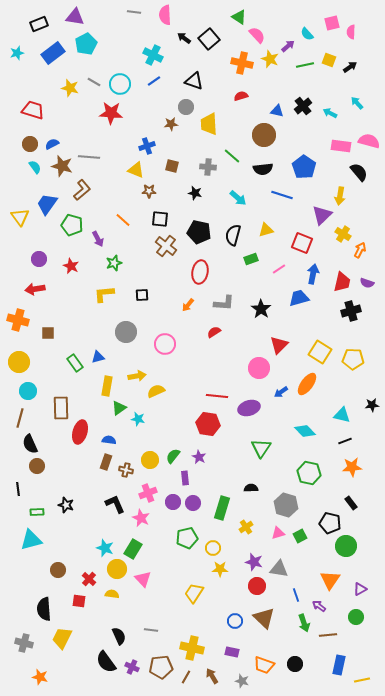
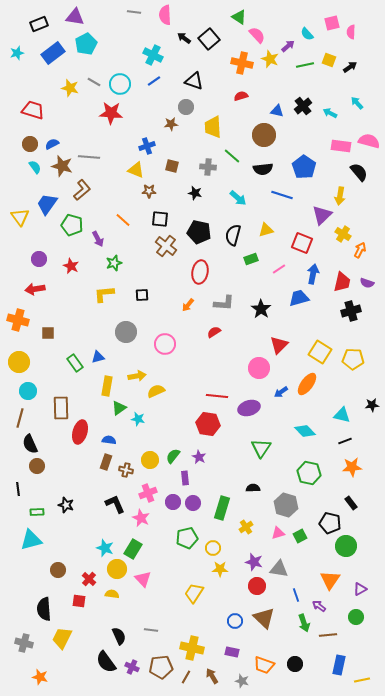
yellow trapezoid at (209, 124): moved 4 px right, 3 px down
black semicircle at (251, 488): moved 2 px right
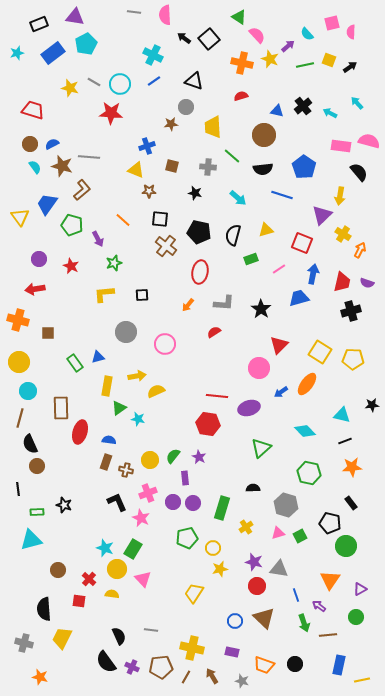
green triangle at (261, 448): rotated 15 degrees clockwise
black L-shape at (115, 504): moved 2 px right, 2 px up
black star at (66, 505): moved 2 px left
yellow star at (220, 569): rotated 14 degrees counterclockwise
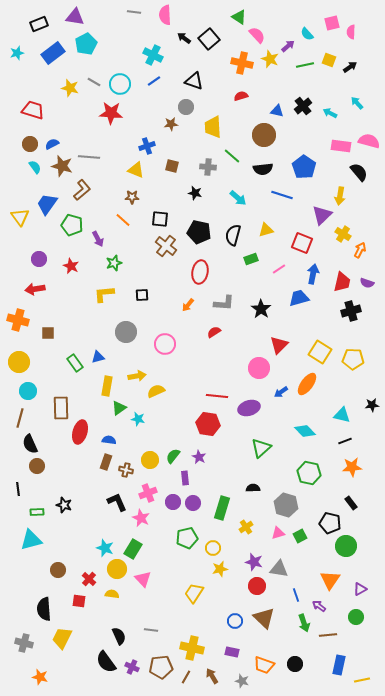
brown star at (149, 191): moved 17 px left, 6 px down
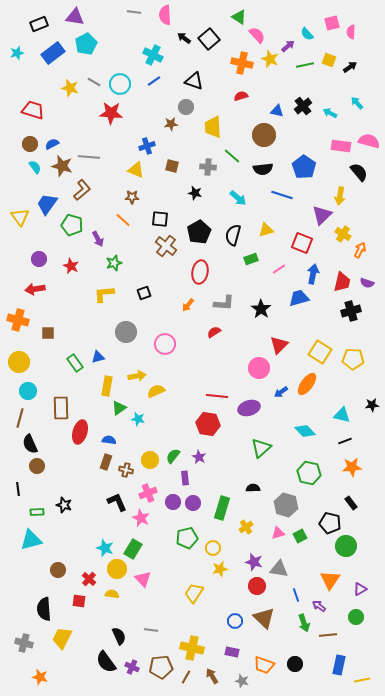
black pentagon at (199, 232): rotated 30 degrees clockwise
black square at (142, 295): moved 2 px right, 2 px up; rotated 16 degrees counterclockwise
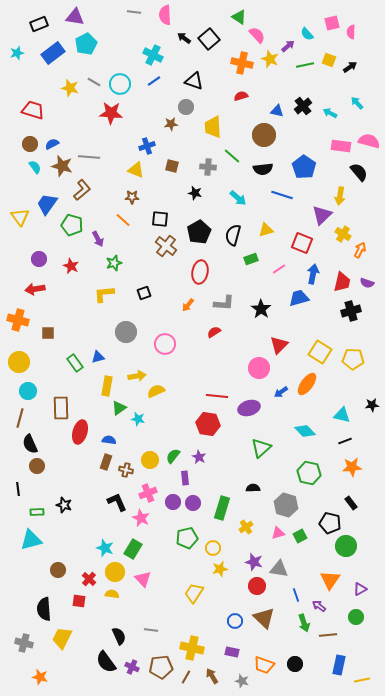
yellow circle at (117, 569): moved 2 px left, 3 px down
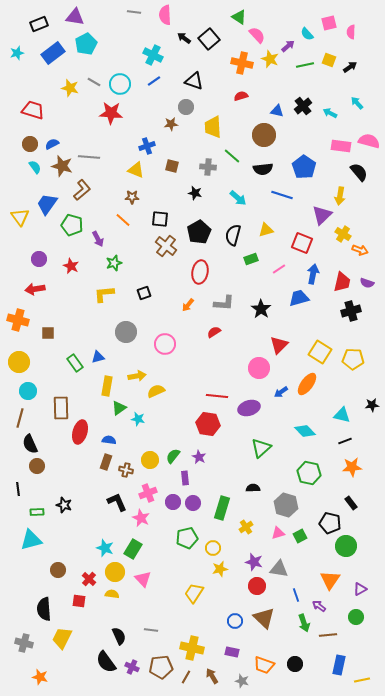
pink square at (332, 23): moved 3 px left
orange arrow at (360, 250): rotated 84 degrees clockwise
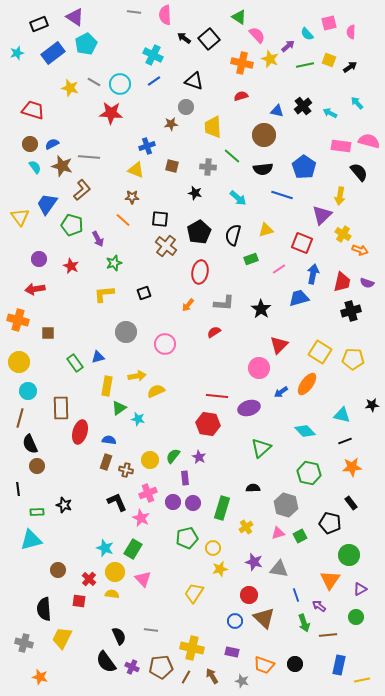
purple triangle at (75, 17): rotated 24 degrees clockwise
green circle at (346, 546): moved 3 px right, 9 px down
red circle at (257, 586): moved 8 px left, 9 px down
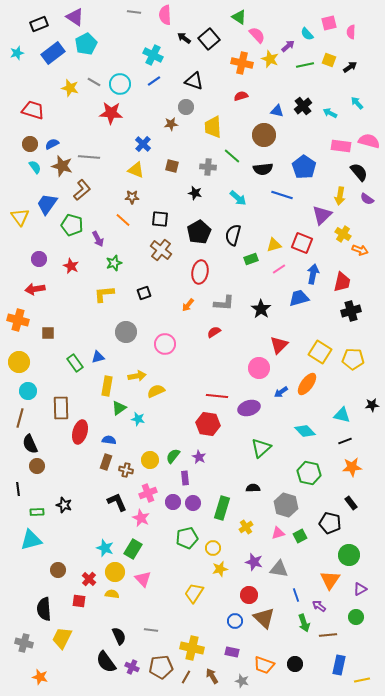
blue cross at (147, 146): moved 4 px left, 2 px up; rotated 28 degrees counterclockwise
yellow triangle at (266, 230): moved 8 px right, 15 px down
brown cross at (166, 246): moved 5 px left, 4 px down
purple semicircle at (367, 283): moved 84 px up; rotated 16 degrees clockwise
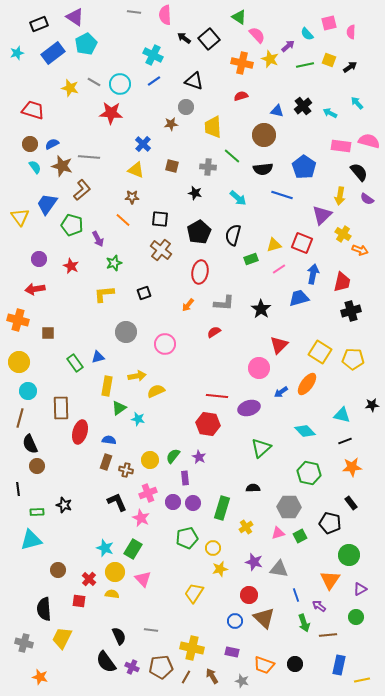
gray hexagon at (286, 505): moved 3 px right, 2 px down; rotated 15 degrees counterclockwise
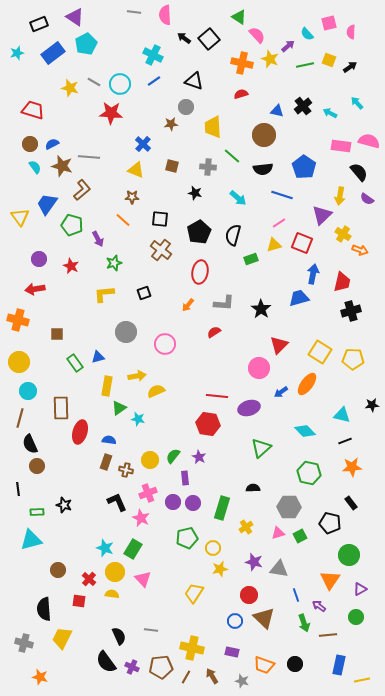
red semicircle at (241, 96): moved 2 px up
pink line at (279, 269): moved 46 px up
brown square at (48, 333): moved 9 px right, 1 px down
